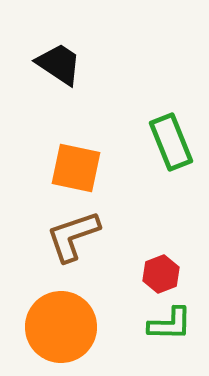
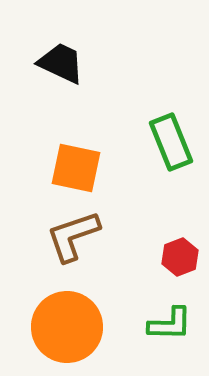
black trapezoid: moved 2 px right, 1 px up; rotated 9 degrees counterclockwise
red hexagon: moved 19 px right, 17 px up
orange circle: moved 6 px right
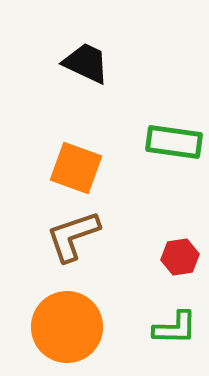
black trapezoid: moved 25 px right
green rectangle: moved 3 px right; rotated 60 degrees counterclockwise
orange square: rotated 8 degrees clockwise
red hexagon: rotated 12 degrees clockwise
green L-shape: moved 5 px right, 4 px down
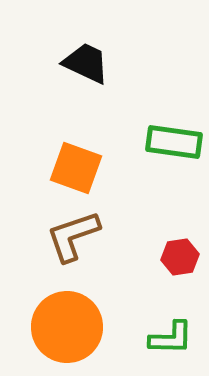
green L-shape: moved 4 px left, 10 px down
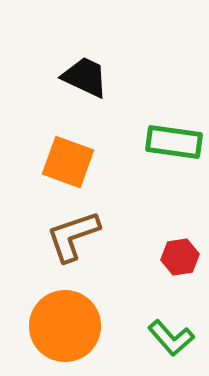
black trapezoid: moved 1 px left, 14 px down
orange square: moved 8 px left, 6 px up
orange circle: moved 2 px left, 1 px up
green L-shape: rotated 48 degrees clockwise
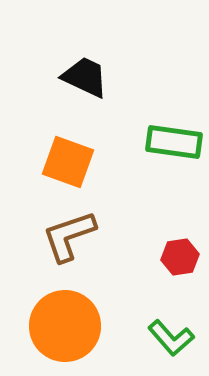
brown L-shape: moved 4 px left
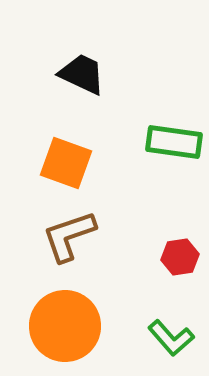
black trapezoid: moved 3 px left, 3 px up
orange square: moved 2 px left, 1 px down
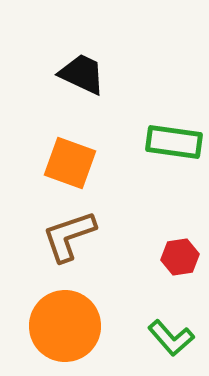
orange square: moved 4 px right
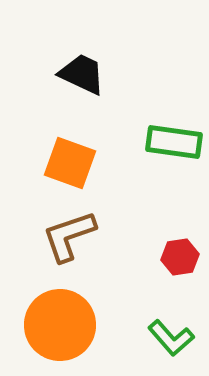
orange circle: moved 5 px left, 1 px up
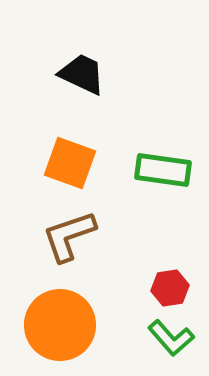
green rectangle: moved 11 px left, 28 px down
red hexagon: moved 10 px left, 31 px down
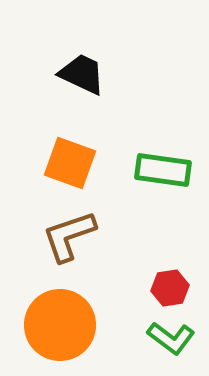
green L-shape: rotated 12 degrees counterclockwise
